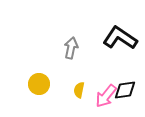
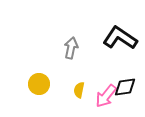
black diamond: moved 3 px up
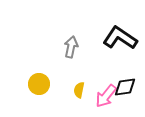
gray arrow: moved 1 px up
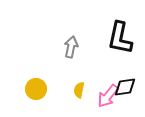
black L-shape: rotated 112 degrees counterclockwise
yellow circle: moved 3 px left, 5 px down
pink arrow: moved 2 px right
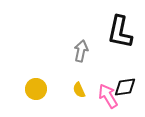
black L-shape: moved 6 px up
gray arrow: moved 10 px right, 4 px down
yellow semicircle: rotated 35 degrees counterclockwise
pink arrow: rotated 110 degrees clockwise
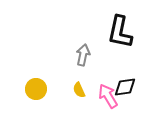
gray arrow: moved 2 px right, 4 px down
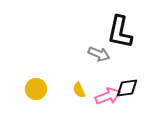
gray arrow: moved 16 px right, 1 px up; rotated 100 degrees clockwise
black diamond: moved 2 px right, 1 px down
pink arrow: rotated 100 degrees clockwise
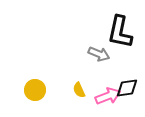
yellow circle: moved 1 px left, 1 px down
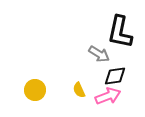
gray arrow: rotated 10 degrees clockwise
black diamond: moved 12 px left, 12 px up
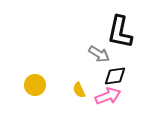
yellow circle: moved 5 px up
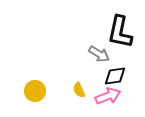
yellow circle: moved 6 px down
